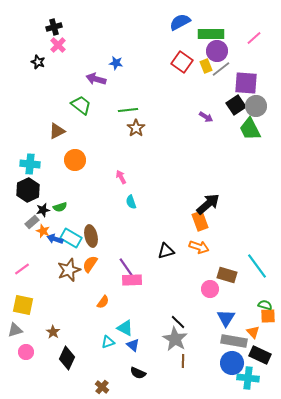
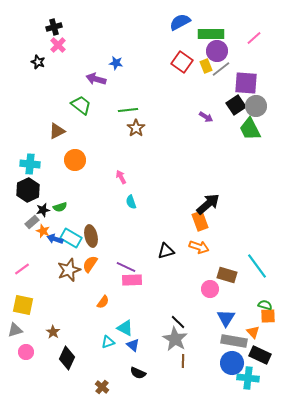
purple line at (126, 267): rotated 30 degrees counterclockwise
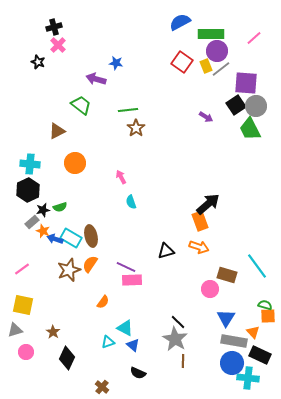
orange circle at (75, 160): moved 3 px down
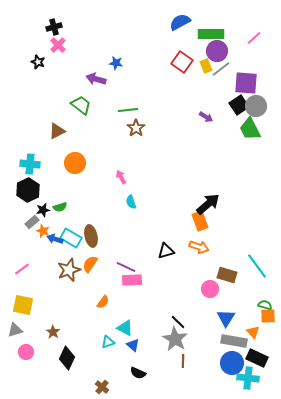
black square at (236, 105): moved 3 px right
black rectangle at (260, 355): moved 3 px left, 3 px down
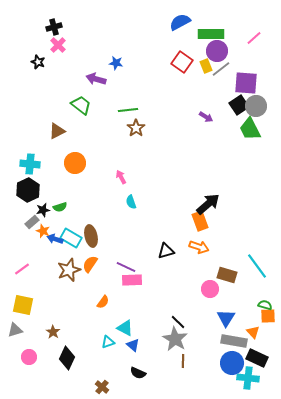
pink circle at (26, 352): moved 3 px right, 5 px down
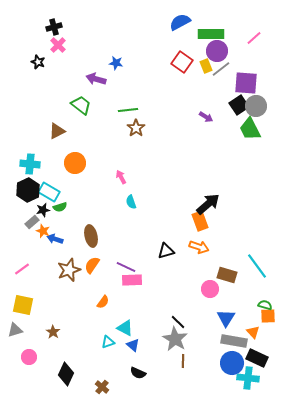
cyan rectangle at (71, 238): moved 22 px left, 46 px up
orange semicircle at (90, 264): moved 2 px right, 1 px down
black diamond at (67, 358): moved 1 px left, 16 px down
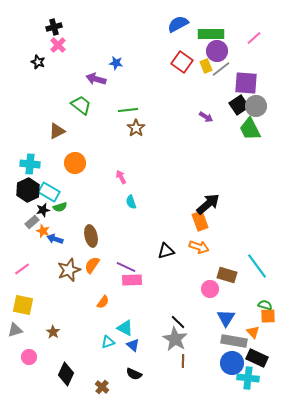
blue semicircle at (180, 22): moved 2 px left, 2 px down
black semicircle at (138, 373): moved 4 px left, 1 px down
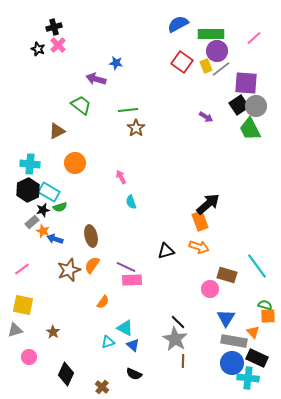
black star at (38, 62): moved 13 px up
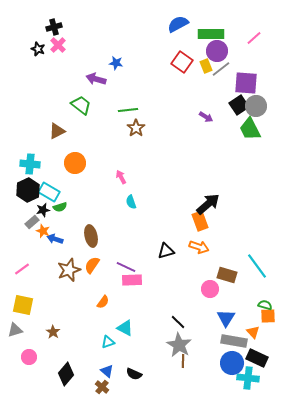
gray star at (175, 339): moved 4 px right, 6 px down
blue triangle at (133, 345): moved 26 px left, 26 px down
black diamond at (66, 374): rotated 15 degrees clockwise
